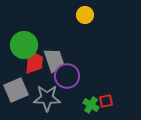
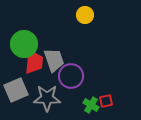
green circle: moved 1 px up
purple circle: moved 4 px right
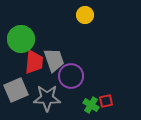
green circle: moved 3 px left, 5 px up
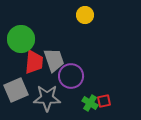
red square: moved 2 px left
green cross: moved 1 px left, 2 px up
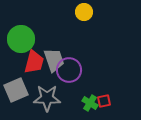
yellow circle: moved 1 px left, 3 px up
red trapezoid: rotated 10 degrees clockwise
purple circle: moved 2 px left, 6 px up
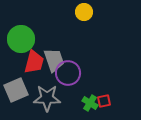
purple circle: moved 1 px left, 3 px down
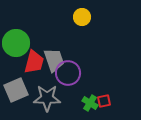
yellow circle: moved 2 px left, 5 px down
green circle: moved 5 px left, 4 px down
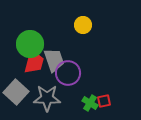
yellow circle: moved 1 px right, 8 px down
green circle: moved 14 px right, 1 px down
gray square: moved 2 px down; rotated 25 degrees counterclockwise
